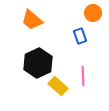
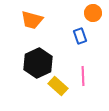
orange trapezoid: rotated 25 degrees counterclockwise
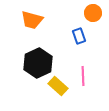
blue rectangle: moved 1 px left
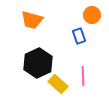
orange circle: moved 1 px left, 2 px down
yellow rectangle: moved 2 px up
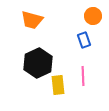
orange circle: moved 1 px right, 1 px down
blue rectangle: moved 5 px right, 4 px down
yellow rectangle: moved 1 px down; rotated 42 degrees clockwise
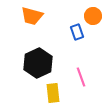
orange trapezoid: moved 4 px up
blue rectangle: moved 7 px left, 8 px up
pink line: moved 2 px left, 1 px down; rotated 18 degrees counterclockwise
yellow rectangle: moved 5 px left, 8 px down
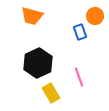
orange circle: moved 2 px right
blue rectangle: moved 3 px right
pink line: moved 2 px left
yellow rectangle: moved 2 px left; rotated 24 degrees counterclockwise
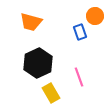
orange trapezoid: moved 1 px left, 6 px down
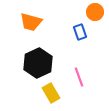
orange circle: moved 4 px up
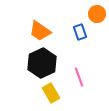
orange circle: moved 2 px right, 2 px down
orange trapezoid: moved 9 px right, 9 px down; rotated 20 degrees clockwise
black hexagon: moved 4 px right
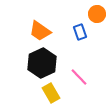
pink line: rotated 24 degrees counterclockwise
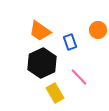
orange circle: moved 1 px right, 16 px down
blue rectangle: moved 10 px left, 10 px down
yellow rectangle: moved 4 px right
